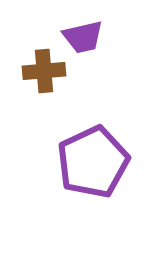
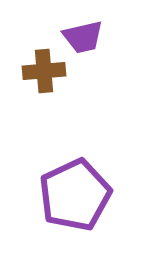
purple pentagon: moved 18 px left, 33 px down
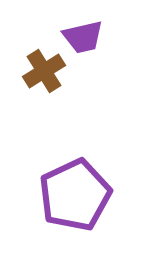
brown cross: rotated 27 degrees counterclockwise
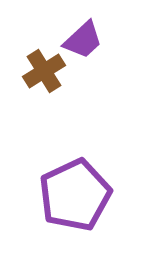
purple trapezoid: moved 3 px down; rotated 30 degrees counterclockwise
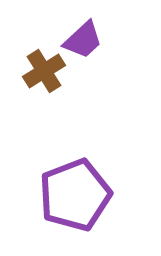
purple pentagon: rotated 4 degrees clockwise
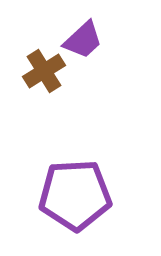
purple pentagon: rotated 18 degrees clockwise
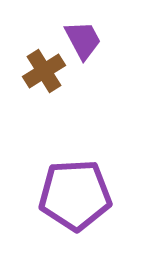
purple trapezoid: rotated 75 degrees counterclockwise
